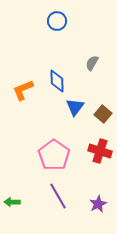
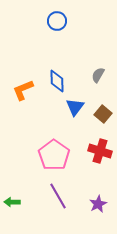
gray semicircle: moved 6 px right, 12 px down
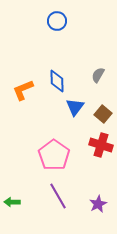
red cross: moved 1 px right, 6 px up
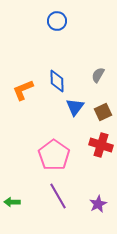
brown square: moved 2 px up; rotated 24 degrees clockwise
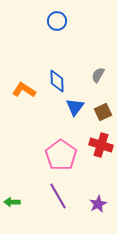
orange L-shape: moved 1 px right; rotated 55 degrees clockwise
pink pentagon: moved 7 px right
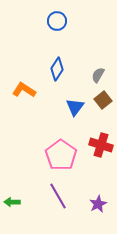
blue diamond: moved 12 px up; rotated 35 degrees clockwise
brown square: moved 12 px up; rotated 12 degrees counterclockwise
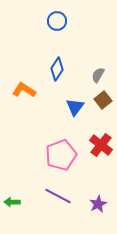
red cross: rotated 20 degrees clockwise
pink pentagon: rotated 16 degrees clockwise
purple line: rotated 32 degrees counterclockwise
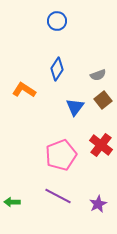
gray semicircle: rotated 140 degrees counterclockwise
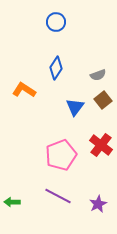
blue circle: moved 1 px left, 1 px down
blue diamond: moved 1 px left, 1 px up
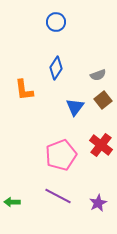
orange L-shape: rotated 130 degrees counterclockwise
purple star: moved 1 px up
